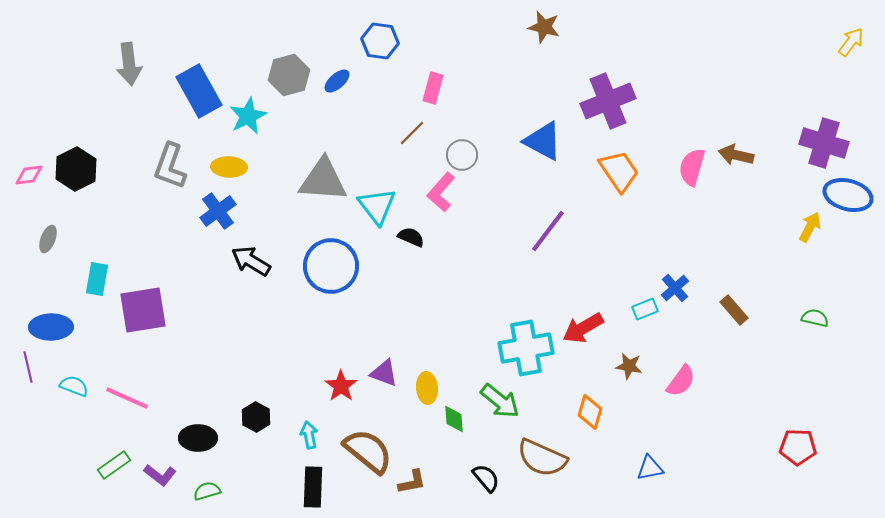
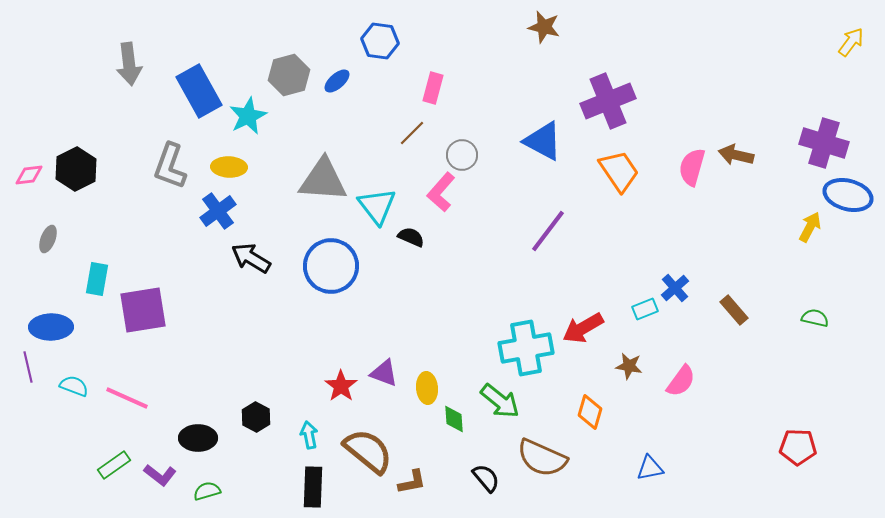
black arrow at (251, 261): moved 3 px up
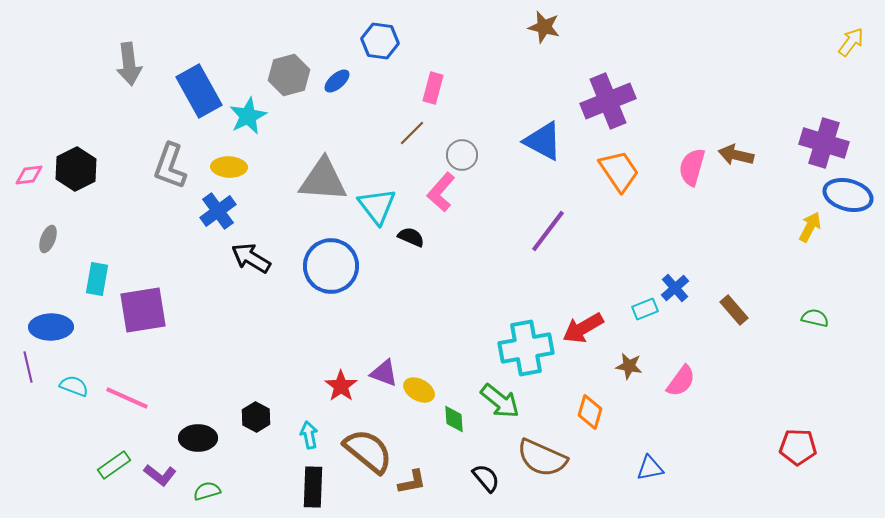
yellow ellipse at (427, 388): moved 8 px left, 2 px down; rotated 56 degrees counterclockwise
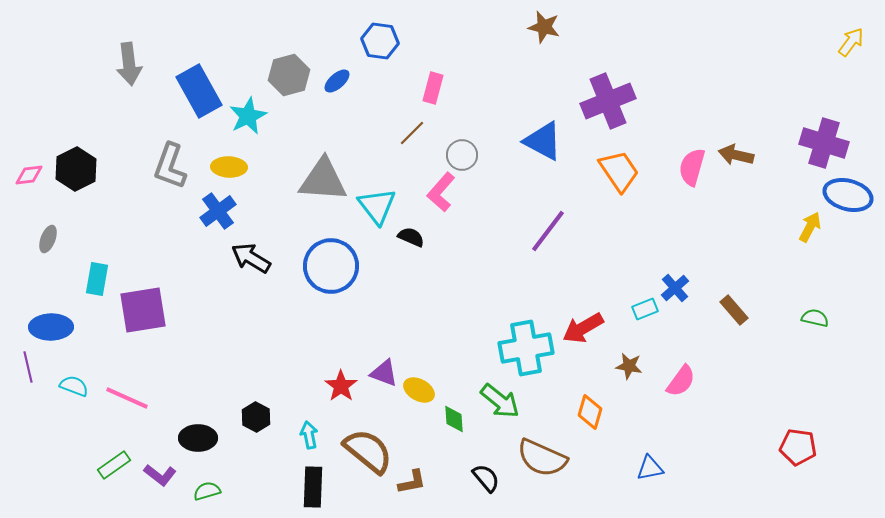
red pentagon at (798, 447): rotated 6 degrees clockwise
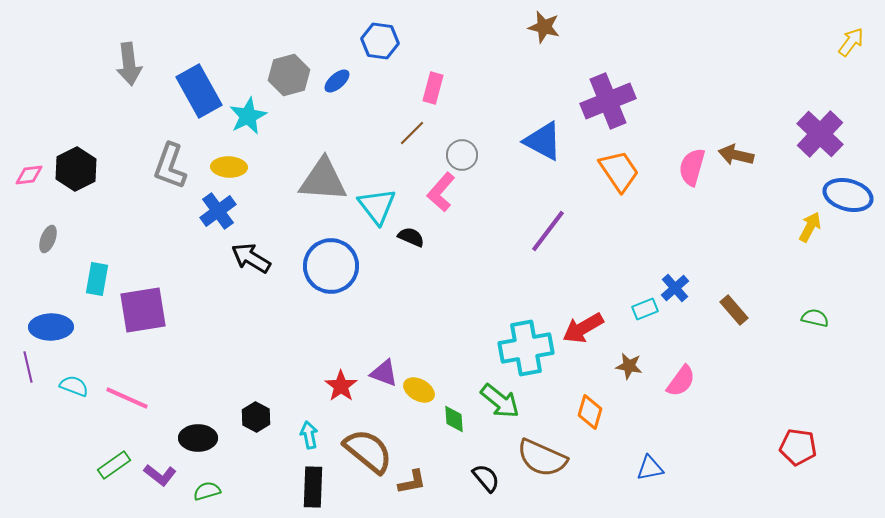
purple cross at (824, 143): moved 4 px left, 9 px up; rotated 27 degrees clockwise
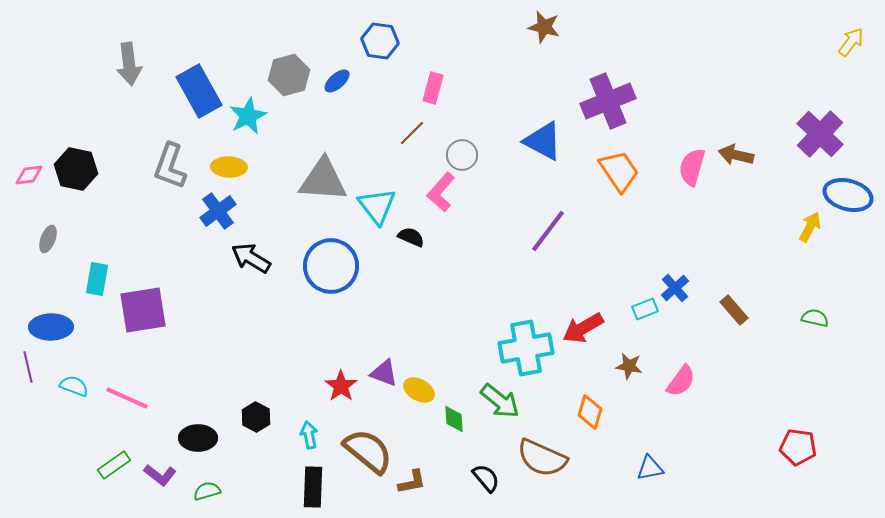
black hexagon at (76, 169): rotated 21 degrees counterclockwise
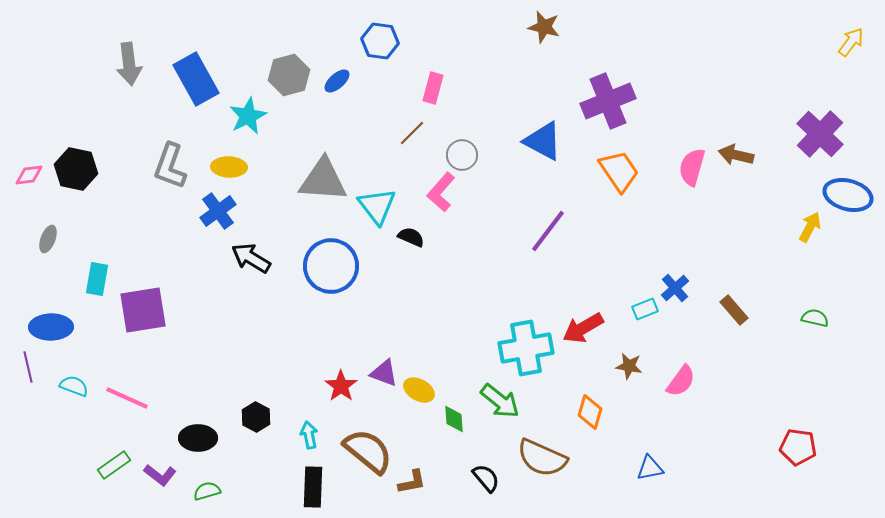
blue rectangle at (199, 91): moved 3 px left, 12 px up
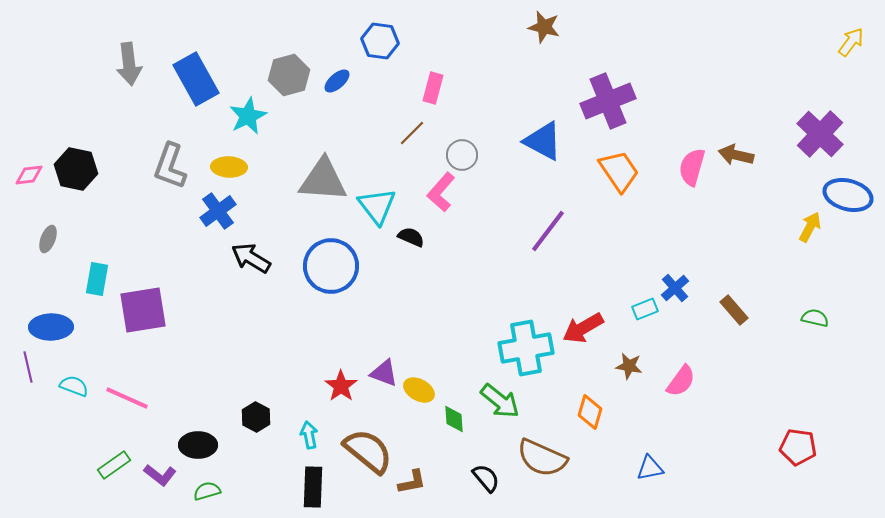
black ellipse at (198, 438): moved 7 px down
